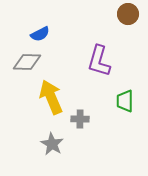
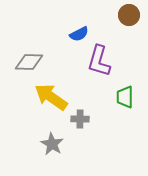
brown circle: moved 1 px right, 1 px down
blue semicircle: moved 39 px right
gray diamond: moved 2 px right
yellow arrow: rotated 32 degrees counterclockwise
green trapezoid: moved 4 px up
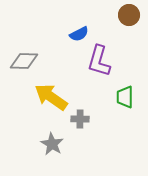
gray diamond: moved 5 px left, 1 px up
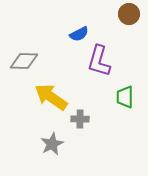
brown circle: moved 1 px up
gray star: rotated 15 degrees clockwise
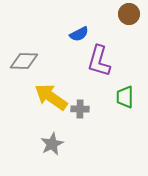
gray cross: moved 10 px up
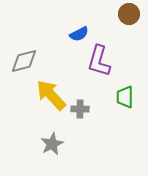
gray diamond: rotated 16 degrees counterclockwise
yellow arrow: moved 2 px up; rotated 12 degrees clockwise
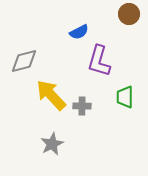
blue semicircle: moved 2 px up
gray cross: moved 2 px right, 3 px up
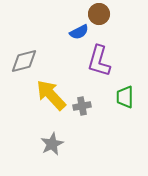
brown circle: moved 30 px left
gray cross: rotated 12 degrees counterclockwise
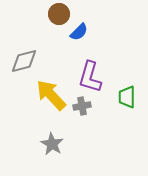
brown circle: moved 40 px left
blue semicircle: rotated 18 degrees counterclockwise
purple L-shape: moved 9 px left, 16 px down
green trapezoid: moved 2 px right
gray star: rotated 15 degrees counterclockwise
